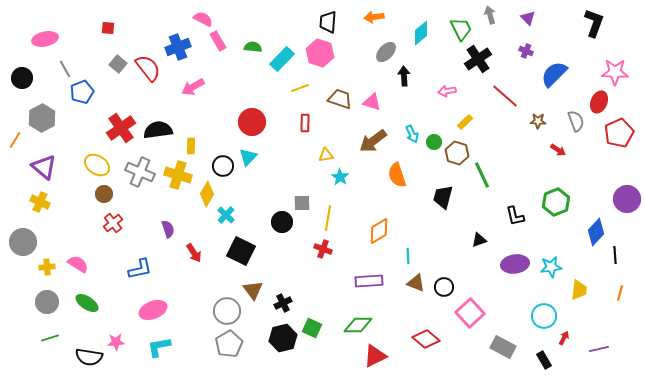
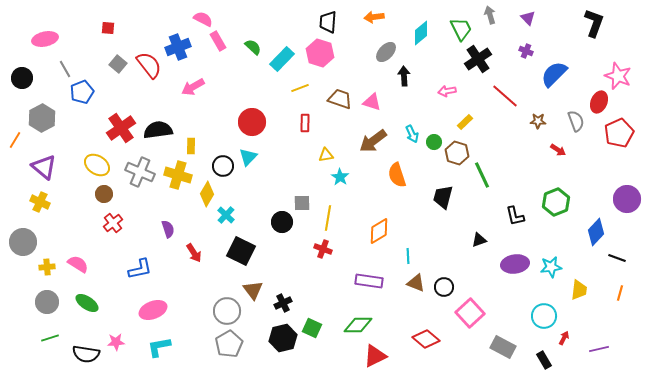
green semicircle at (253, 47): rotated 36 degrees clockwise
red semicircle at (148, 68): moved 1 px right, 3 px up
pink star at (615, 72): moved 3 px right, 4 px down; rotated 20 degrees clockwise
black line at (615, 255): moved 2 px right, 3 px down; rotated 66 degrees counterclockwise
purple rectangle at (369, 281): rotated 12 degrees clockwise
black semicircle at (89, 357): moved 3 px left, 3 px up
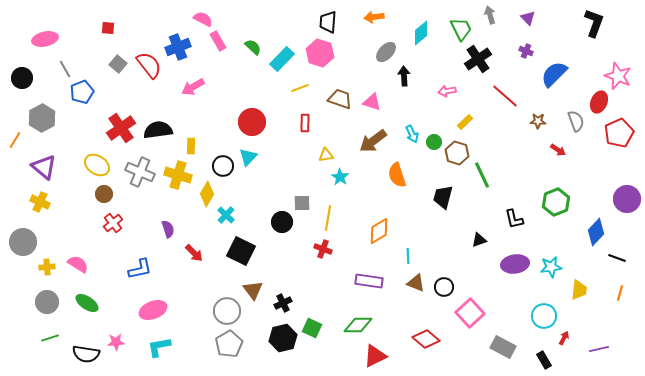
black L-shape at (515, 216): moved 1 px left, 3 px down
red arrow at (194, 253): rotated 12 degrees counterclockwise
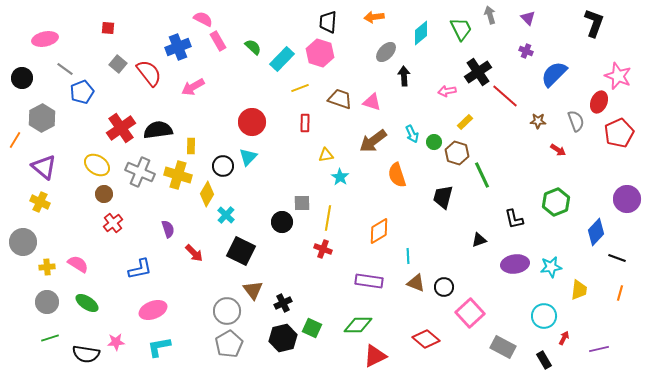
black cross at (478, 59): moved 13 px down
red semicircle at (149, 65): moved 8 px down
gray line at (65, 69): rotated 24 degrees counterclockwise
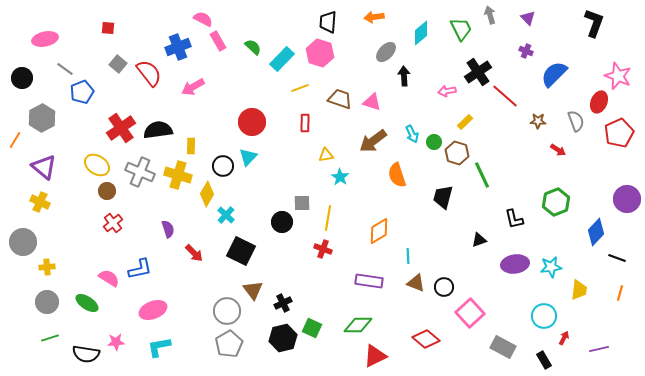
brown circle at (104, 194): moved 3 px right, 3 px up
pink semicircle at (78, 264): moved 31 px right, 14 px down
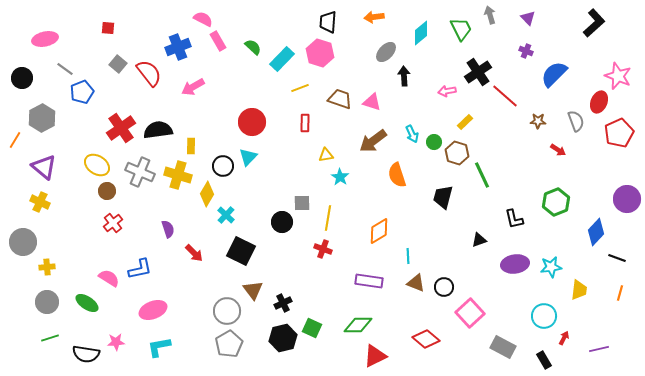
black L-shape at (594, 23): rotated 28 degrees clockwise
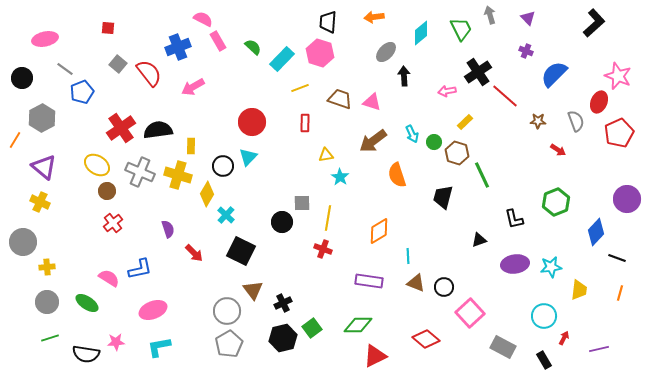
green square at (312, 328): rotated 30 degrees clockwise
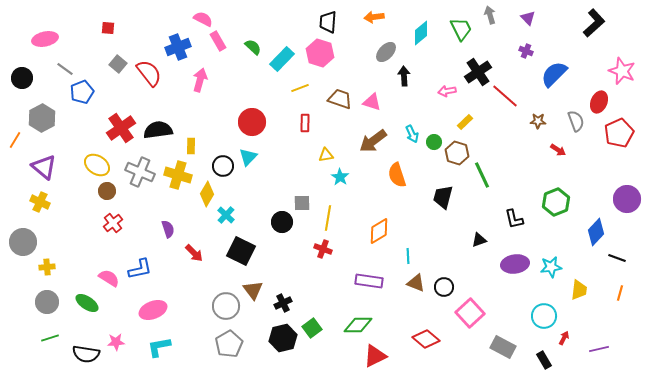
pink star at (618, 76): moved 4 px right, 5 px up
pink arrow at (193, 87): moved 7 px right, 7 px up; rotated 135 degrees clockwise
gray circle at (227, 311): moved 1 px left, 5 px up
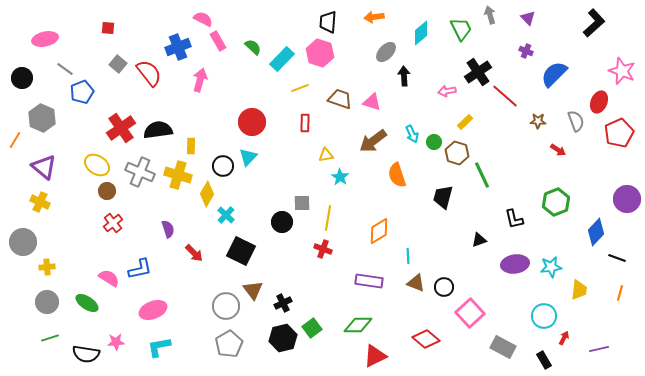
gray hexagon at (42, 118): rotated 8 degrees counterclockwise
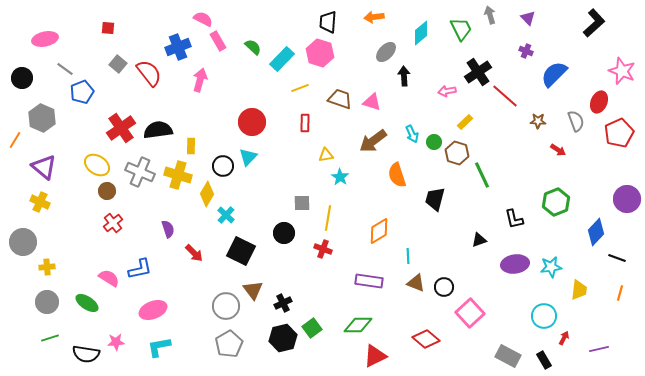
black trapezoid at (443, 197): moved 8 px left, 2 px down
black circle at (282, 222): moved 2 px right, 11 px down
gray rectangle at (503, 347): moved 5 px right, 9 px down
